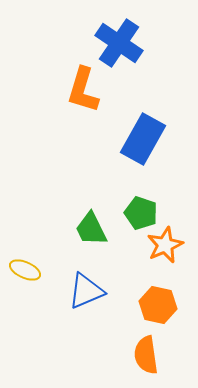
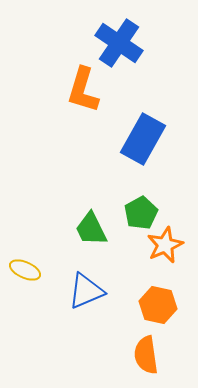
green pentagon: rotated 24 degrees clockwise
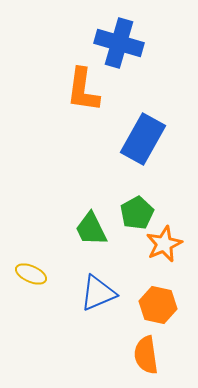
blue cross: rotated 18 degrees counterclockwise
orange L-shape: rotated 9 degrees counterclockwise
green pentagon: moved 4 px left
orange star: moved 1 px left, 1 px up
yellow ellipse: moved 6 px right, 4 px down
blue triangle: moved 12 px right, 2 px down
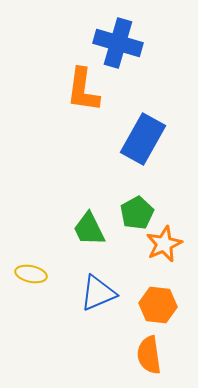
blue cross: moved 1 px left
green trapezoid: moved 2 px left
yellow ellipse: rotated 12 degrees counterclockwise
orange hexagon: rotated 6 degrees counterclockwise
orange semicircle: moved 3 px right
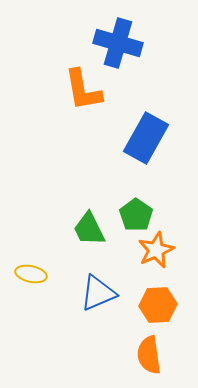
orange L-shape: rotated 18 degrees counterclockwise
blue rectangle: moved 3 px right, 1 px up
green pentagon: moved 1 px left, 2 px down; rotated 8 degrees counterclockwise
orange star: moved 8 px left, 6 px down
orange hexagon: rotated 9 degrees counterclockwise
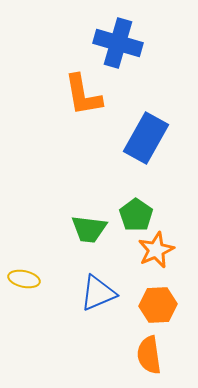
orange L-shape: moved 5 px down
green trapezoid: rotated 57 degrees counterclockwise
yellow ellipse: moved 7 px left, 5 px down
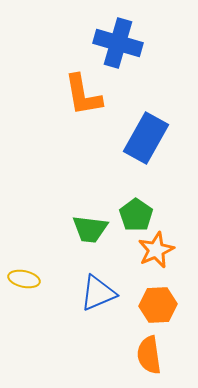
green trapezoid: moved 1 px right
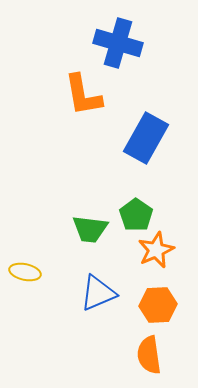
yellow ellipse: moved 1 px right, 7 px up
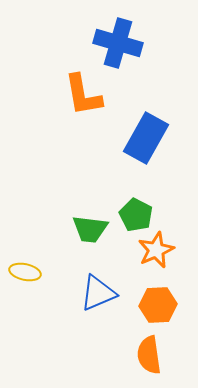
green pentagon: rotated 8 degrees counterclockwise
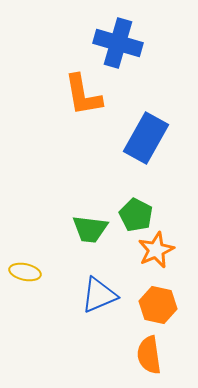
blue triangle: moved 1 px right, 2 px down
orange hexagon: rotated 15 degrees clockwise
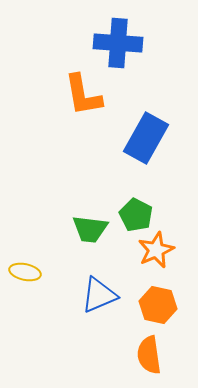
blue cross: rotated 12 degrees counterclockwise
